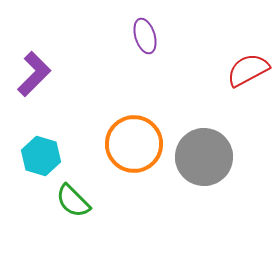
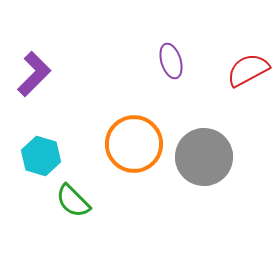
purple ellipse: moved 26 px right, 25 px down
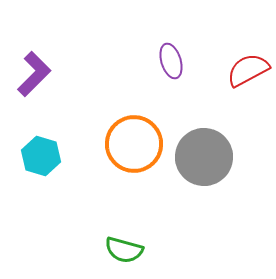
green semicircle: moved 51 px right, 49 px down; rotated 30 degrees counterclockwise
